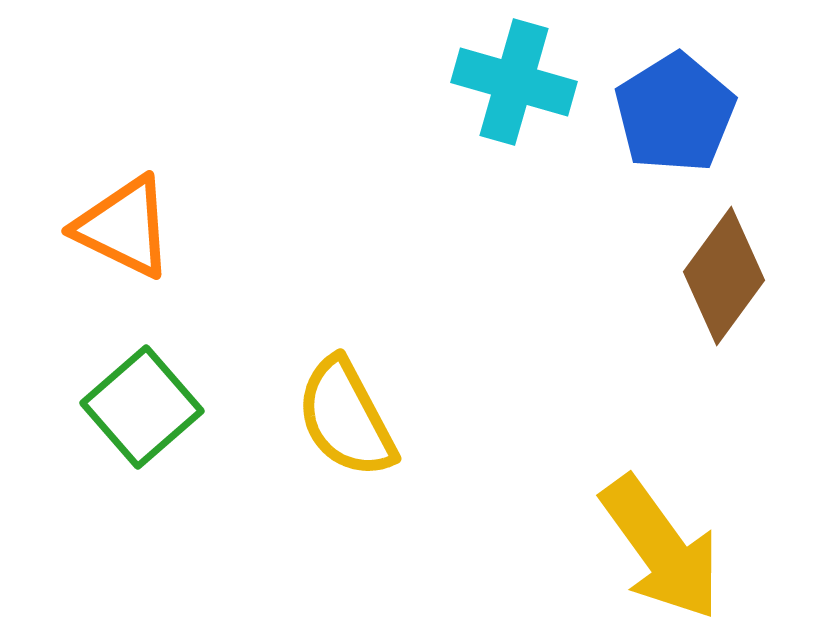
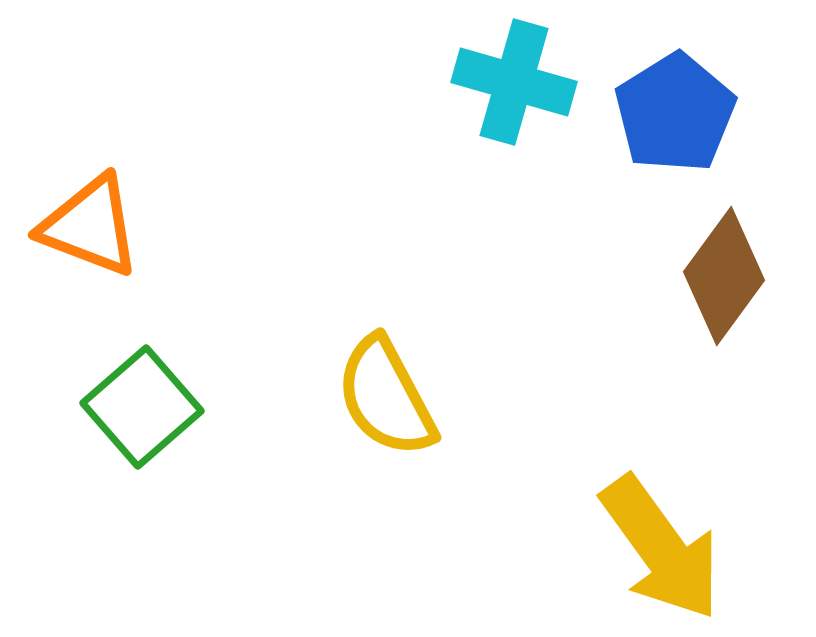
orange triangle: moved 34 px left, 1 px up; rotated 5 degrees counterclockwise
yellow semicircle: moved 40 px right, 21 px up
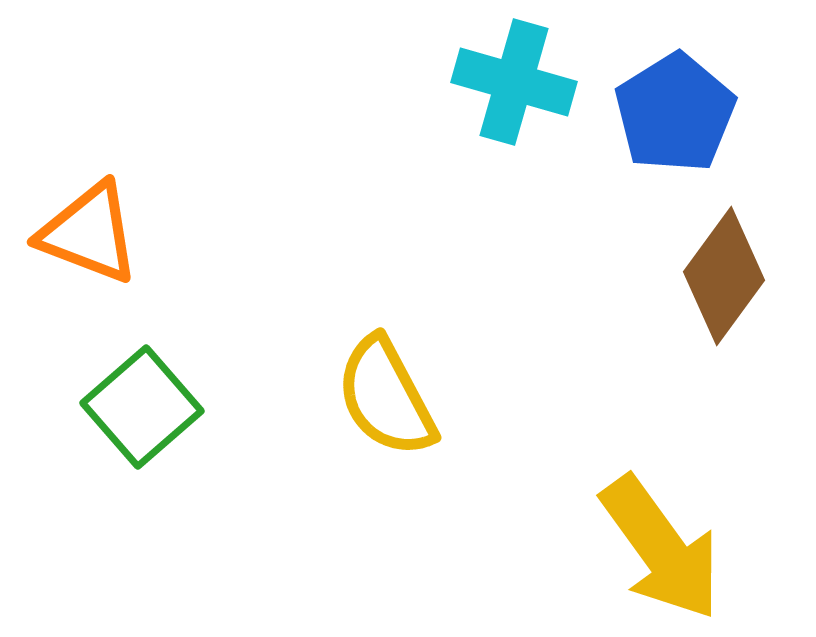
orange triangle: moved 1 px left, 7 px down
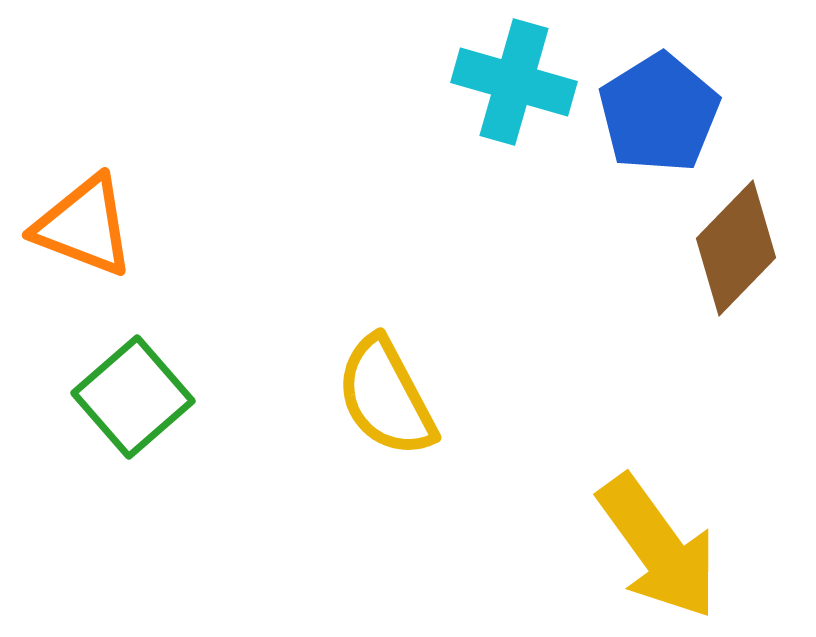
blue pentagon: moved 16 px left
orange triangle: moved 5 px left, 7 px up
brown diamond: moved 12 px right, 28 px up; rotated 8 degrees clockwise
green square: moved 9 px left, 10 px up
yellow arrow: moved 3 px left, 1 px up
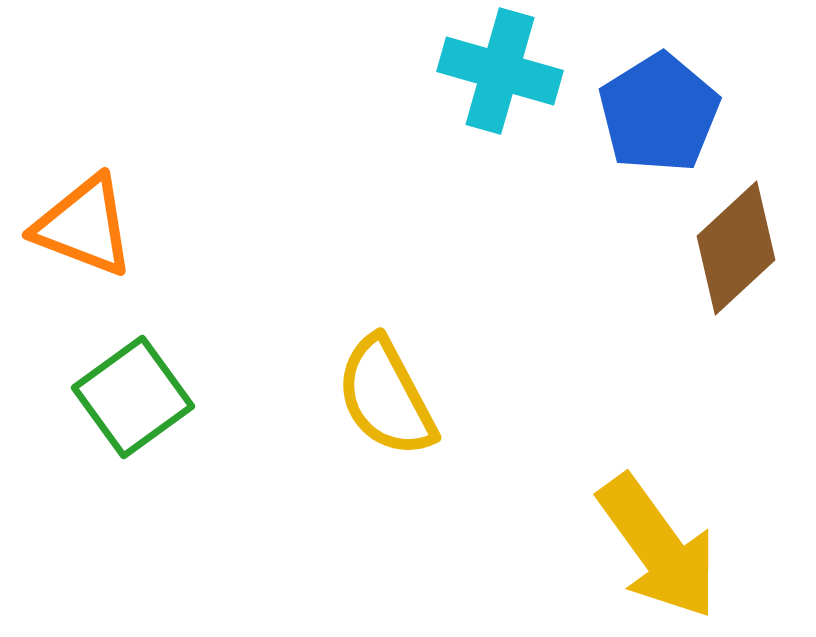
cyan cross: moved 14 px left, 11 px up
brown diamond: rotated 3 degrees clockwise
green square: rotated 5 degrees clockwise
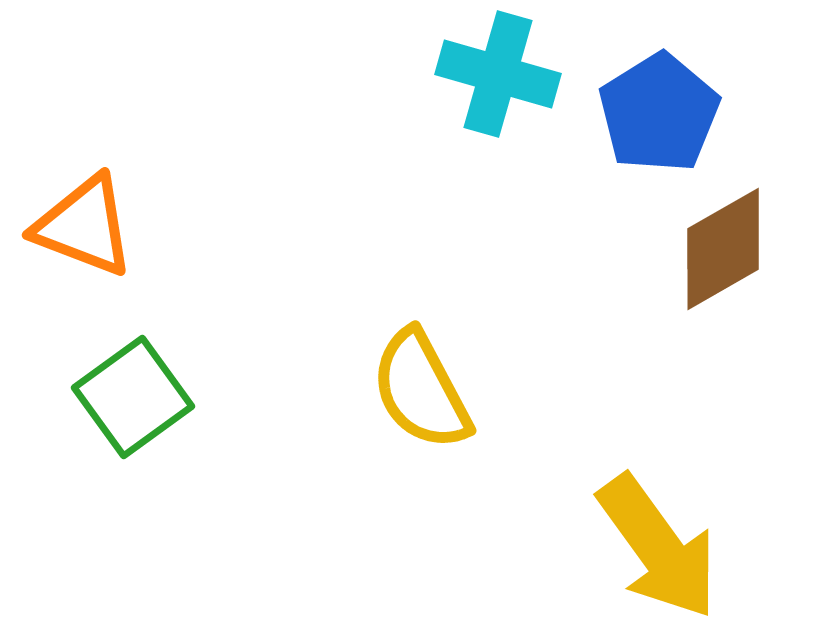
cyan cross: moved 2 px left, 3 px down
brown diamond: moved 13 px left, 1 px down; rotated 13 degrees clockwise
yellow semicircle: moved 35 px right, 7 px up
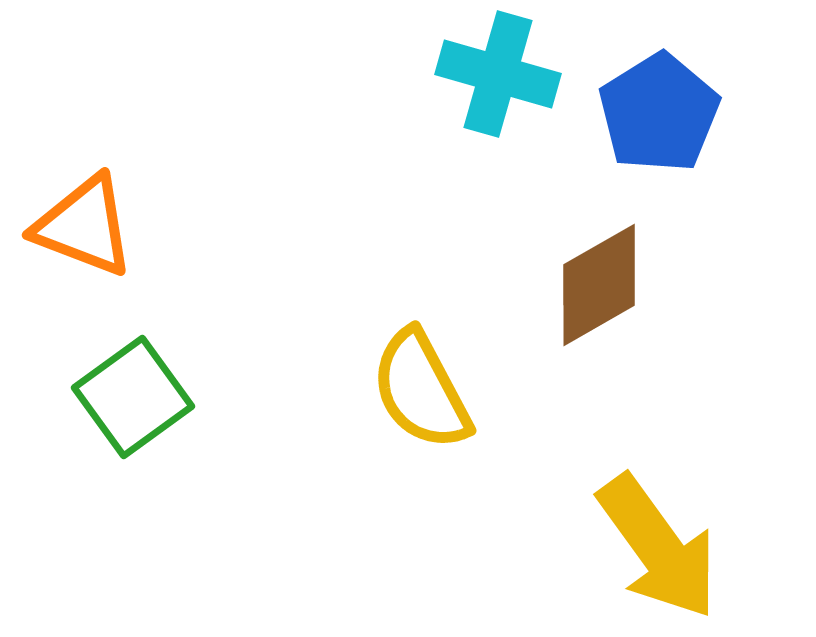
brown diamond: moved 124 px left, 36 px down
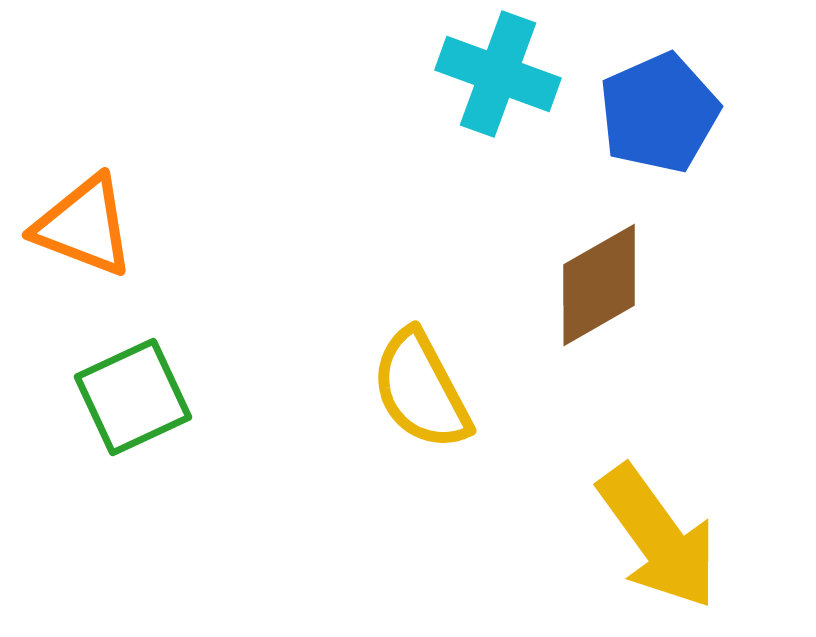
cyan cross: rotated 4 degrees clockwise
blue pentagon: rotated 8 degrees clockwise
green square: rotated 11 degrees clockwise
yellow arrow: moved 10 px up
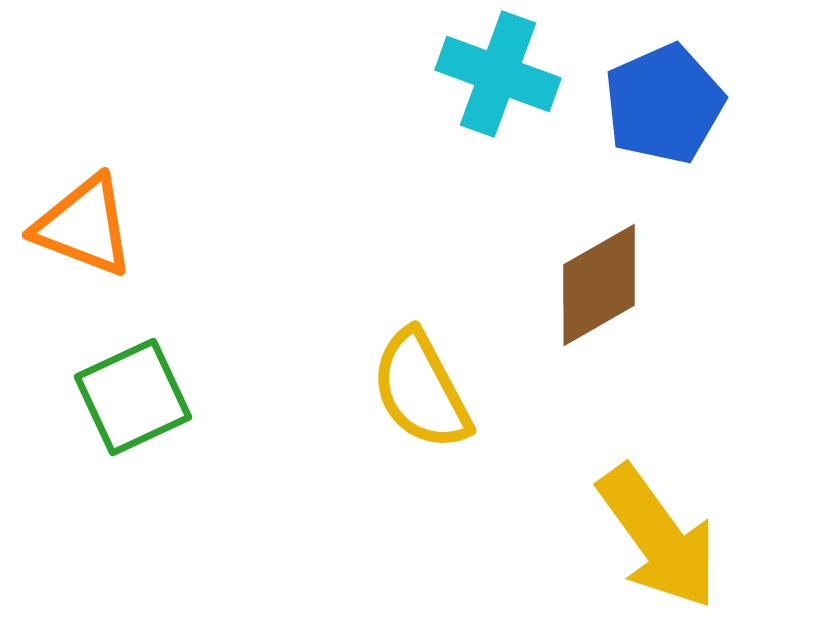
blue pentagon: moved 5 px right, 9 px up
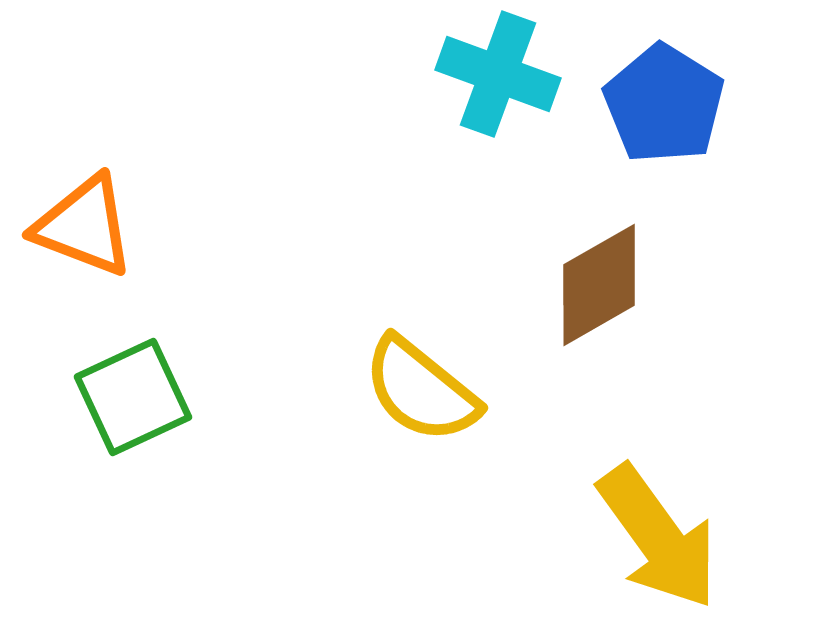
blue pentagon: rotated 16 degrees counterclockwise
yellow semicircle: rotated 23 degrees counterclockwise
